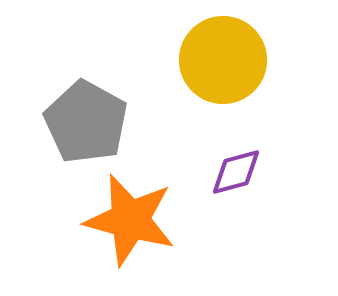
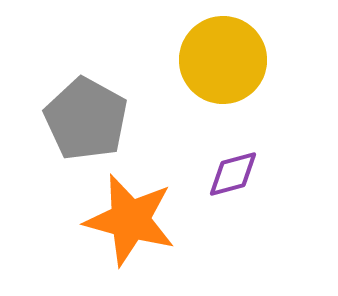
gray pentagon: moved 3 px up
purple diamond: moved 3 px left, 2 px down
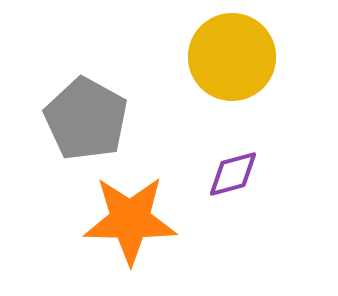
yellow circle: moved 9 px right, 3 px up
orange star: rotated 14 degrees counterclockwise
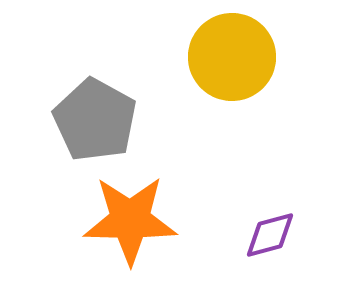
gray pentagon: moved 9 px right, 1 px down
purple diamond: moved 37 px right, 61 px down
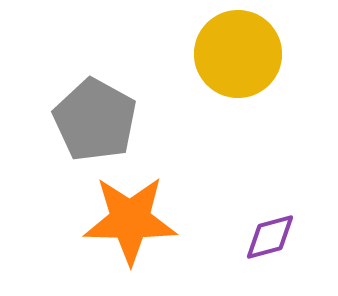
yellow circle: moved 6 px right, 3 px up
purple diamond: moved 2 px down
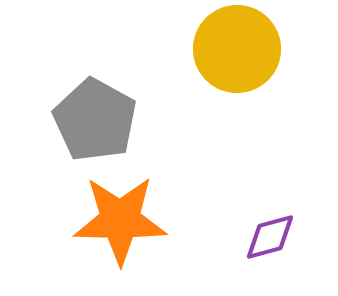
yellow circle: moved 1 px left, 5 px up
orange star: moved 10 px left
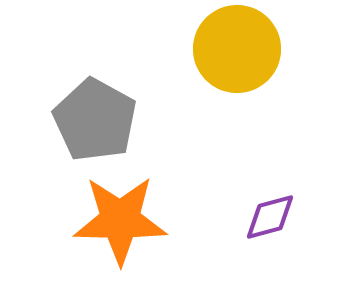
purple diamond: moved 20 px up
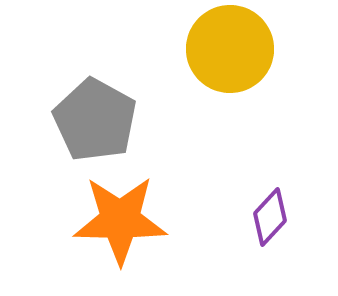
yellow circle: moved 7 px left
purple diamond: rotated 32 degrees counterclockwise
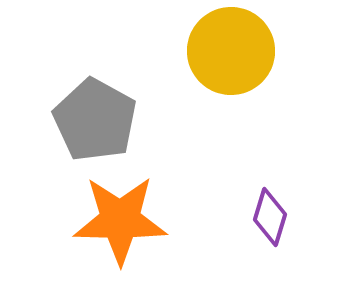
yellow circle: moved 1 px right, 2 px down
purple diamond: rotated 26 degrees counterclockwise
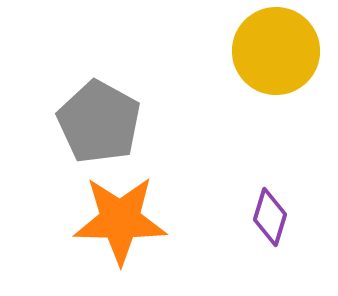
yellow circle: moved 45 px right
gray pentagon: moved 4 px right, 2 px down
